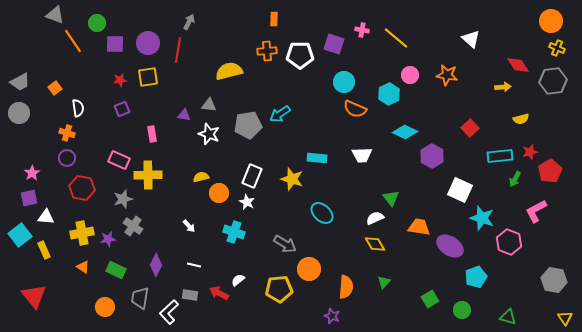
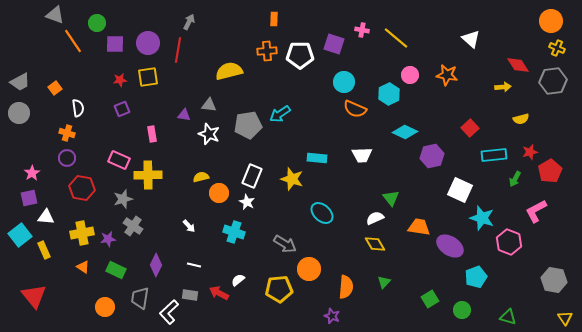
purple hexagon at (432, 156): rotated 20 degrees clockwise
cyan rectangle at (500, 156): moved 6 px left, 1 px up
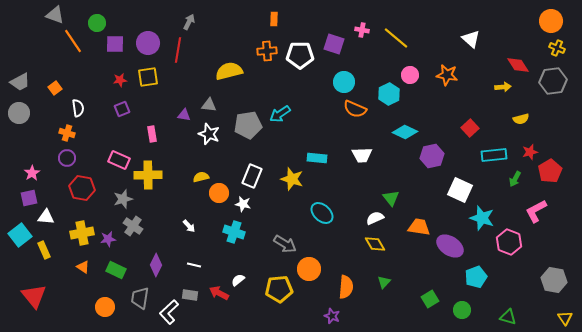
white star at (247, 202): moved 4 px left, 2 px down; rotated 14 degrees counterclockwise
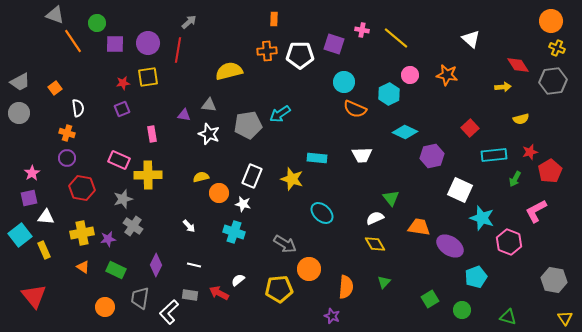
gray arrow at (189, 22): rotated 21 degrees clockwise
red star at (120, 80): moved 3 px right, 3 px down
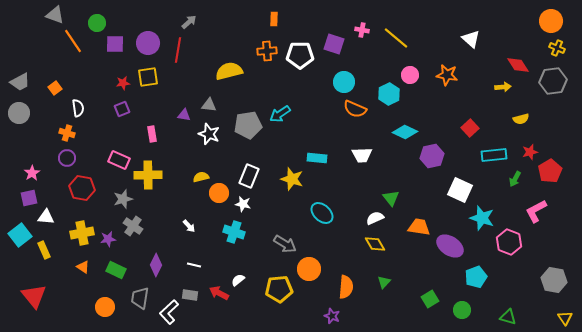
white rectangle at (252, 176): moved 3 px left
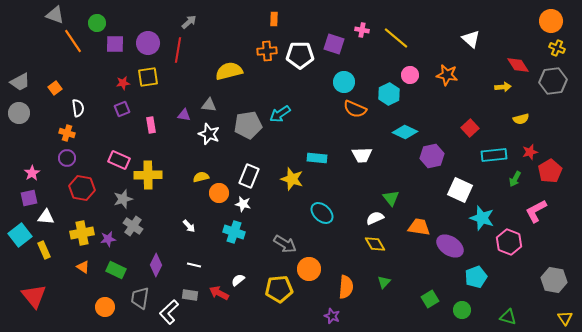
pink rectangle at (152, 134): moved 1 px left, 9 px up
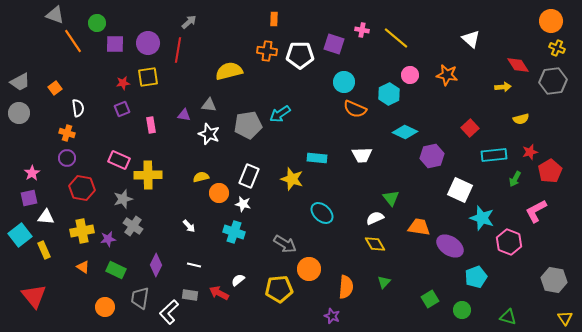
orange cross at (267, 51): rotated 12 degrees clockwise
yellow cross at (82, 233): moved 2 px up
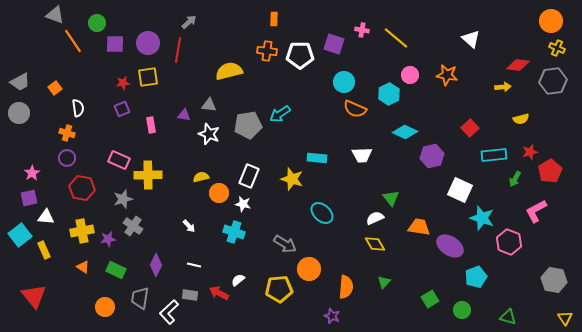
red diamond at (518, 65): rotated 50 degrees counterclockwise
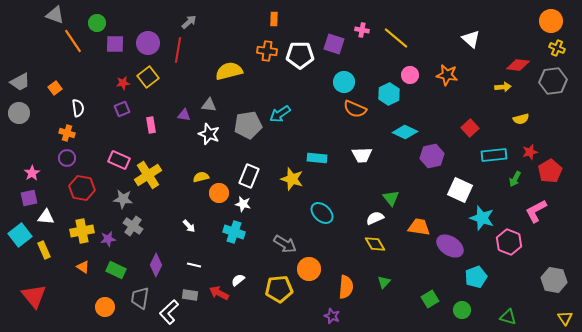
yellow square at (148, 77): rotated 30 degrees counterclockwise
yellow cross at (148, 175): rotated 32 degrees counterclockwise
gray star at (123, 199): rotated 24 degrees clockwise
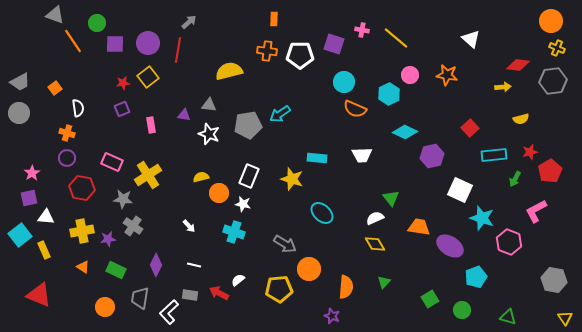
pink rectangle at (119, 160): moved 7 px left, 2 px down
red triangle at (34, 296): moved 5 px right, 1 px up; rotated 28 degrees counterclockwise
